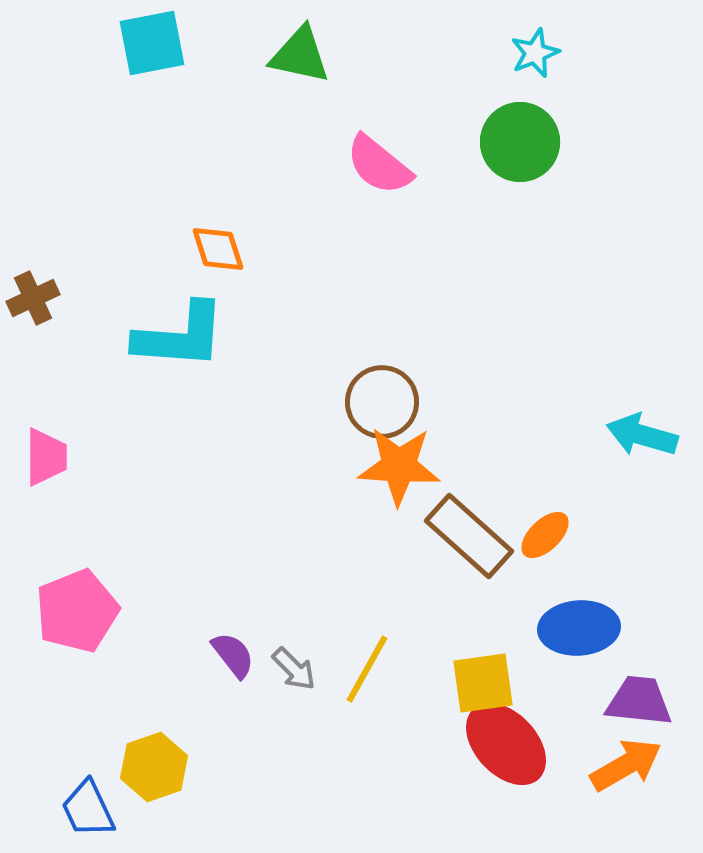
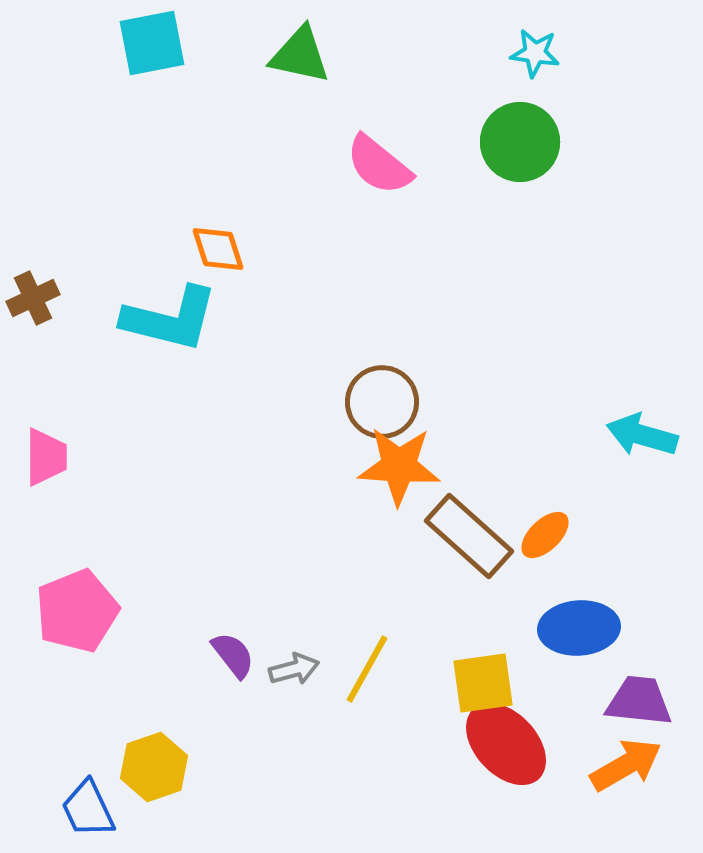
cyan star: rotated 30 degrees clockwise
cyan L-shape: moved 10 px left, 17 px up; rotated 10 degrees clockwise
gray arrow: rotated 60 degrees counterclockwise
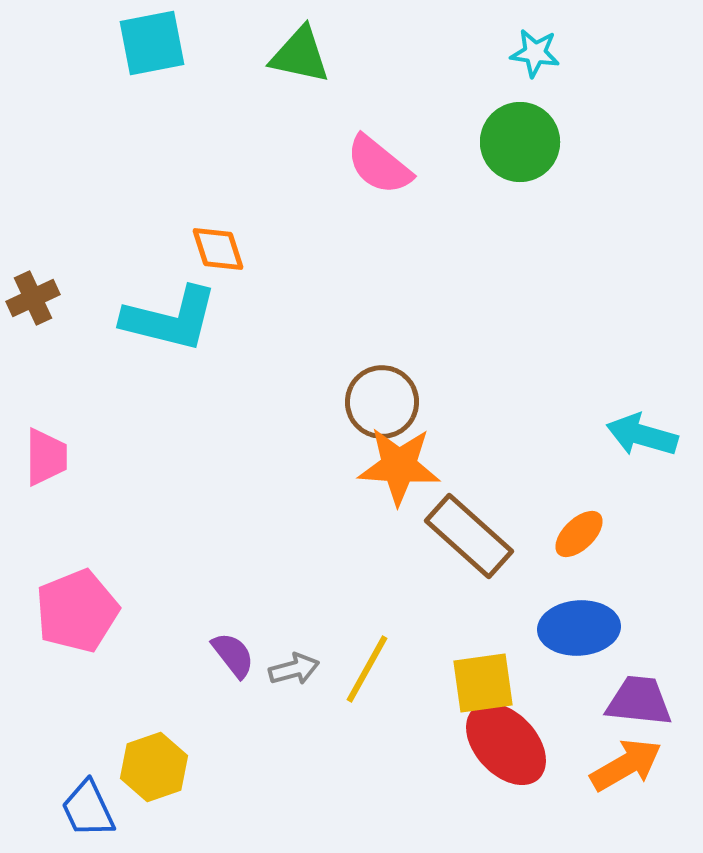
orange ellipse: moved 34 px right, 1 px up
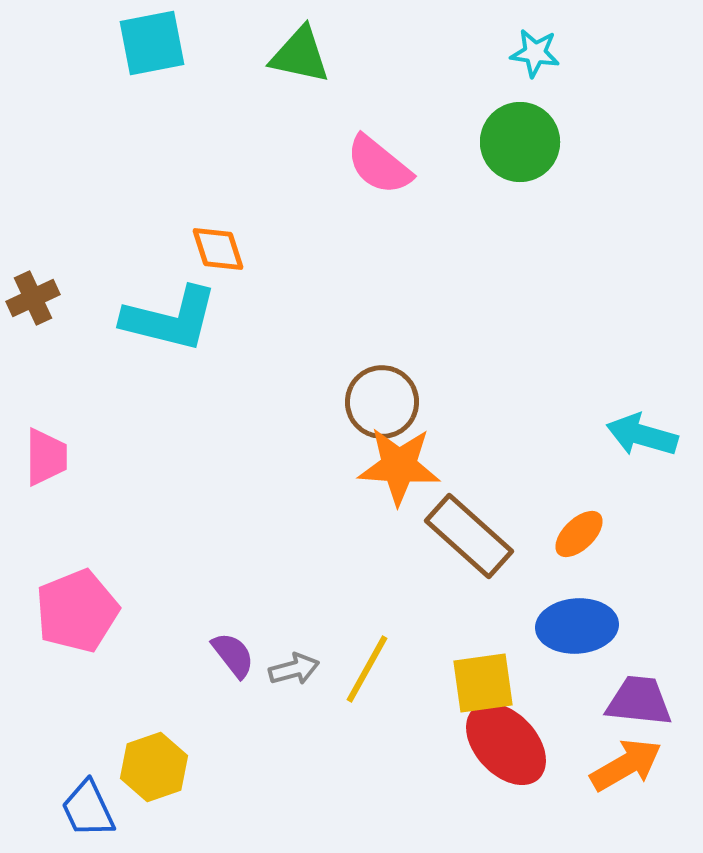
blue ellipse: moved 2 px left, 2 px up
